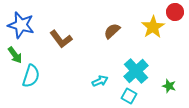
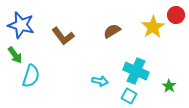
red circle: moved 1 px right, 3 px down
brown semicircle: rotated 12 degrees clockwise
brown L-shape: moved 2 px right, 3 px up
cyan cross: rotated 25 degrees counterclockwise
cyan arrow: rotated 35 degrees clockwise
green star: rotated 16 degrees clockwise
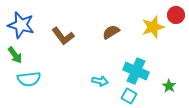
yellow star: rotated 15 degrees clockwise
brown semicircle: moved 1 px left, 1 px down
cyan semicircle: moved 2 px left, 3 px down; rotated 65 degrees clockwise
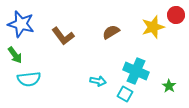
blue star: moved 1 px up
cyan arrow: moved 2 px left
cyan square: moved 4 px left, 2 px up
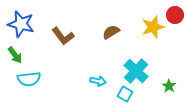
red circle: moved 1 px left
cyan cross: rotated 20 degrees clockwise
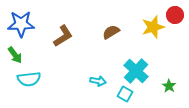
blue star: rotated 16 degrees counterclockwise
brown L-shape: rotated 85 degrees counterclockwise
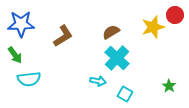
cyan cross: moved 19 px left, 13 px up
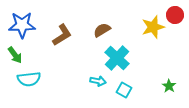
blue star: moved 1 px right, 1 px down
brown semicircle: moved 9 px left, 2 px up
brown L-shape: moved 1 px left, 1 px up
cyan square: moved 1 px left, 4 px up
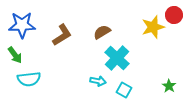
red circle: moved 1 px left
brown semicircle: moved 2 px down
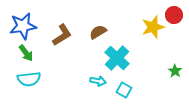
blue star: moved 1 px right, 1 px down; rotated 8 degrees counterclockwise
brown semicircle: moved 4 px left
green arrow: moved 11 px right, 2 px up
green star: moved 6 px right, 15 px up
